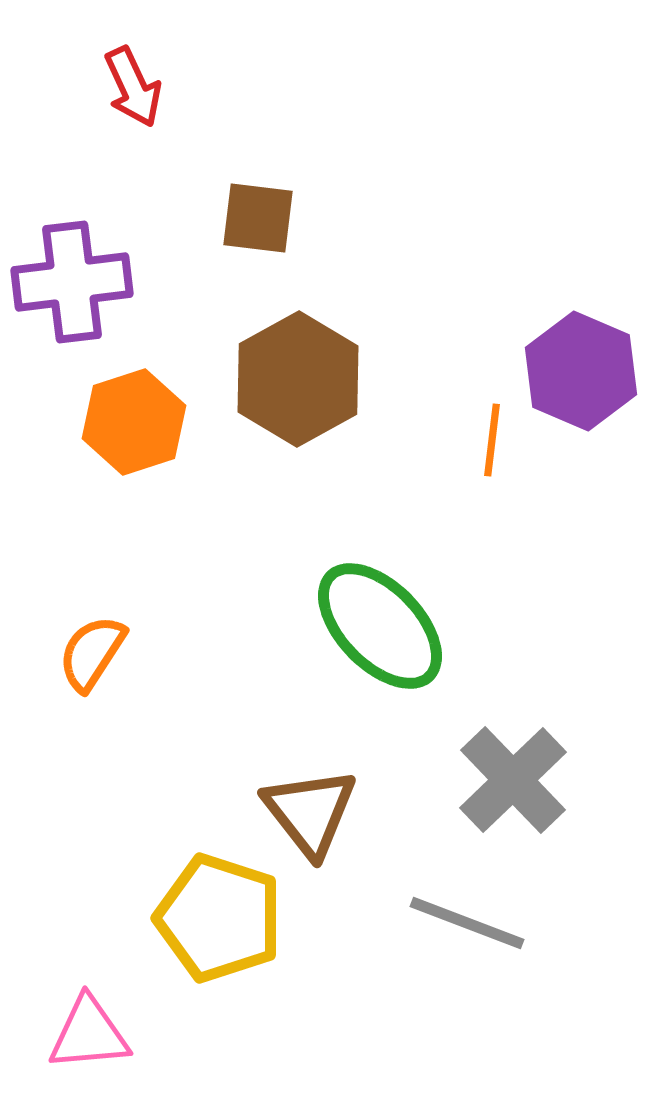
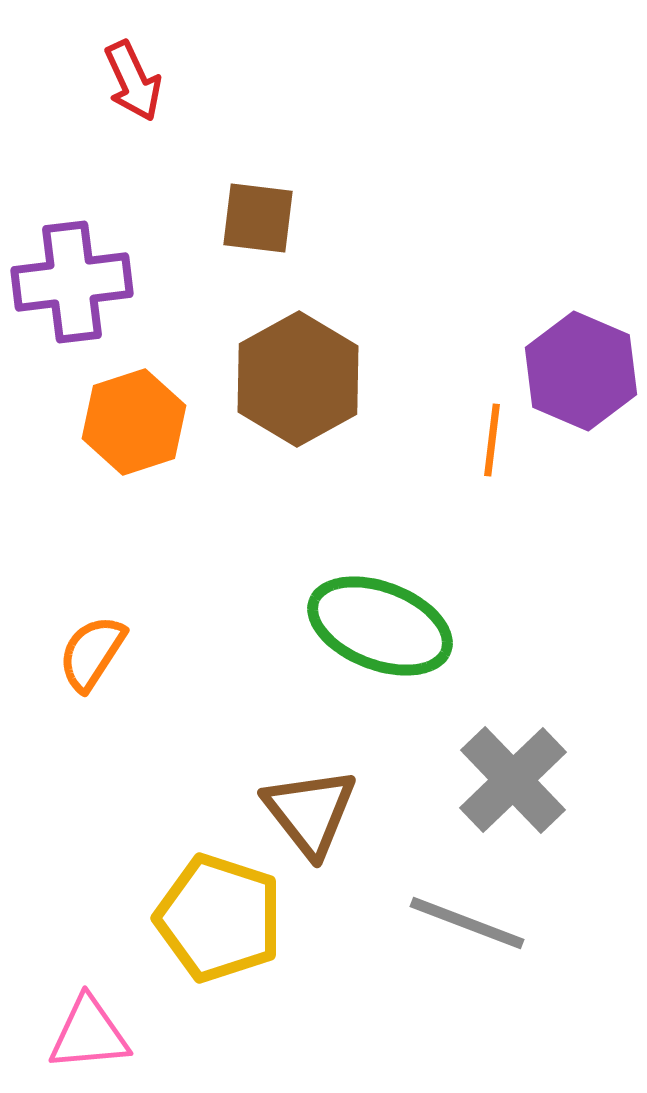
red arrow: moved 6 px up
green ellipse: rotated 25 degrees counterclockwise
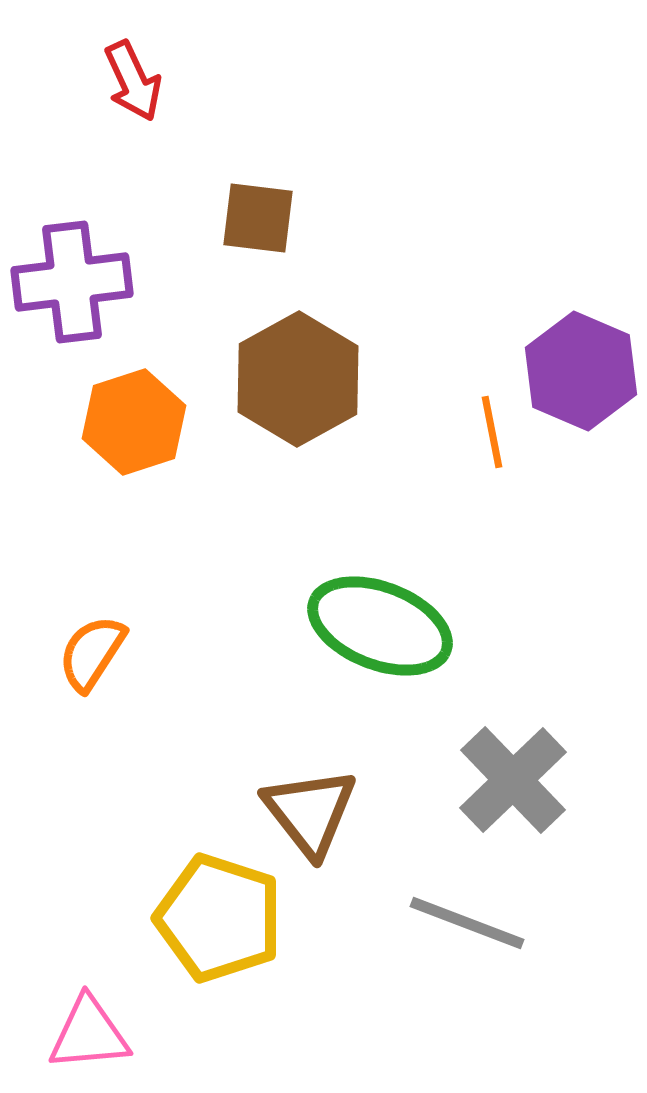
orange line: moved 8 px up; rotated 18 degrees counterclockwise
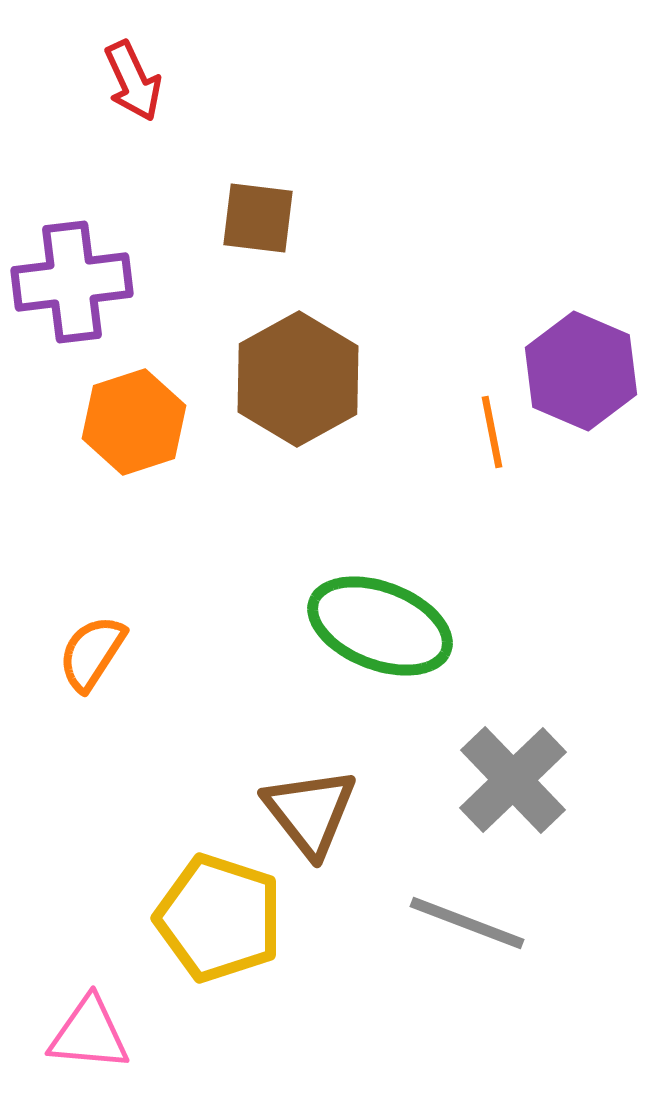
pink triangle: rotated 10 degrees clockwise
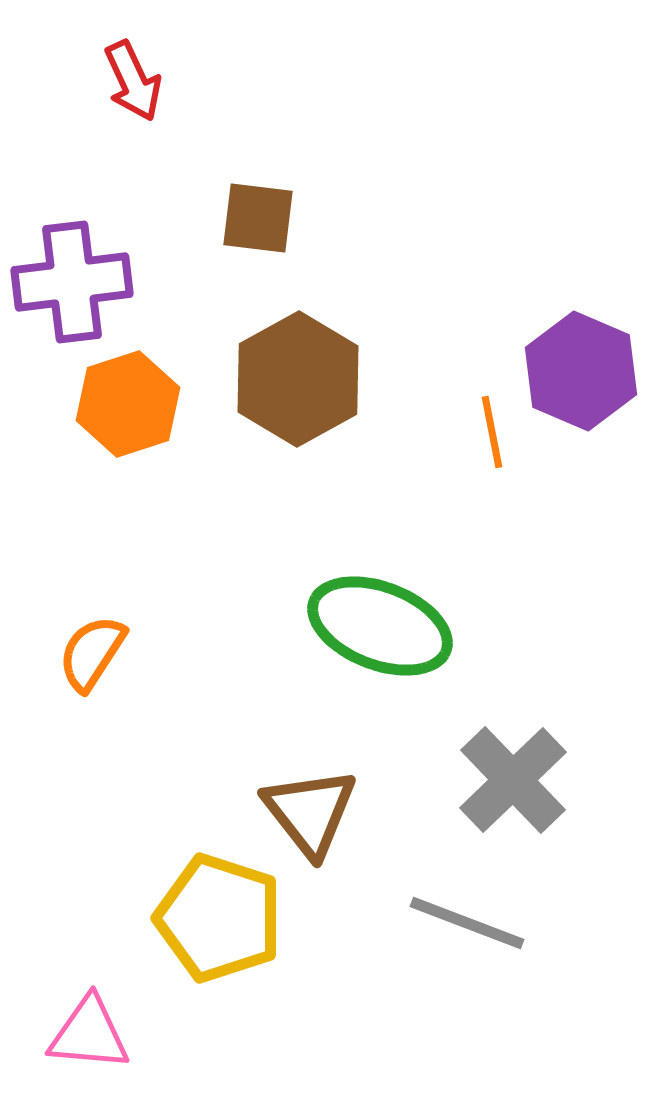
orange hexagon: moved 6 px left, 18 px up
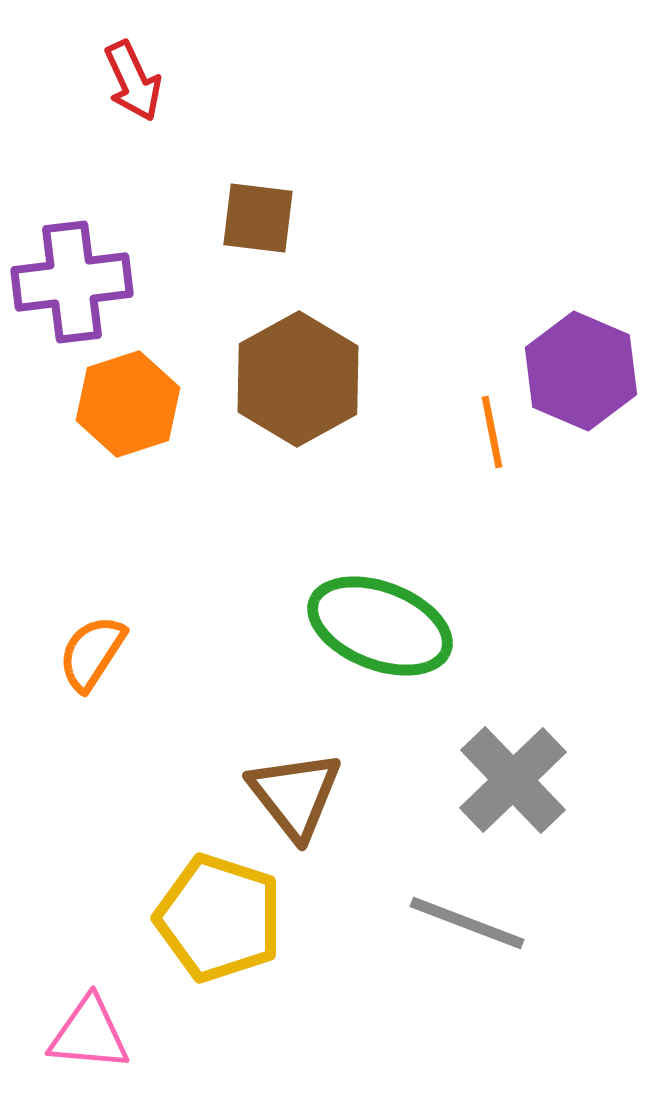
brown triangle: moved 15 px left, 17 px up
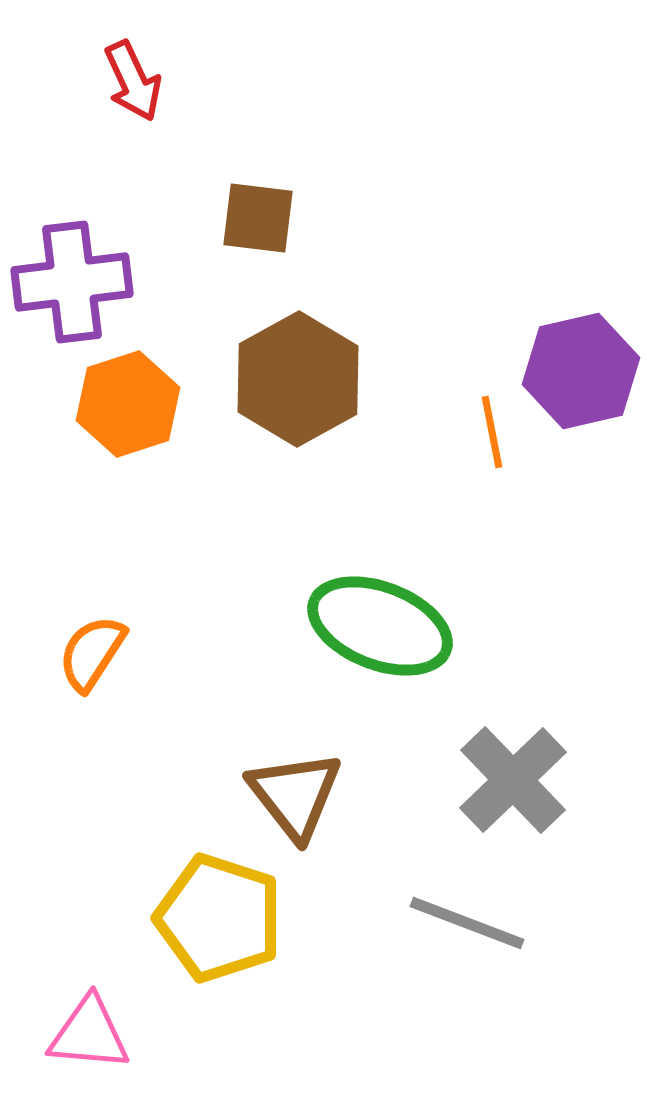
purple hexagon: rotated 24 degrees clockwise
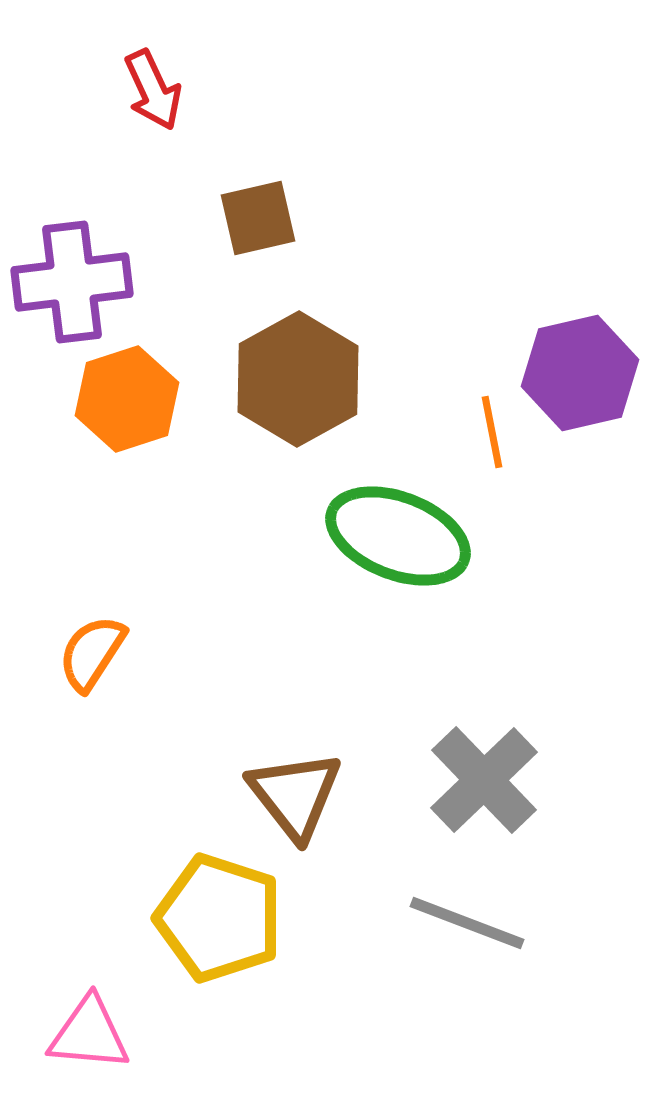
red arrow: moved 20 px right, 9 px down
brown square: rotated 20 degrees counterclockwise
purple hexagon: moved 1 px left, 2 px down
orange hexagon: moved 1 px left, 5 px up
green ellipse: moved 18 px right, 90 px up
gray cross: moved 29 px left
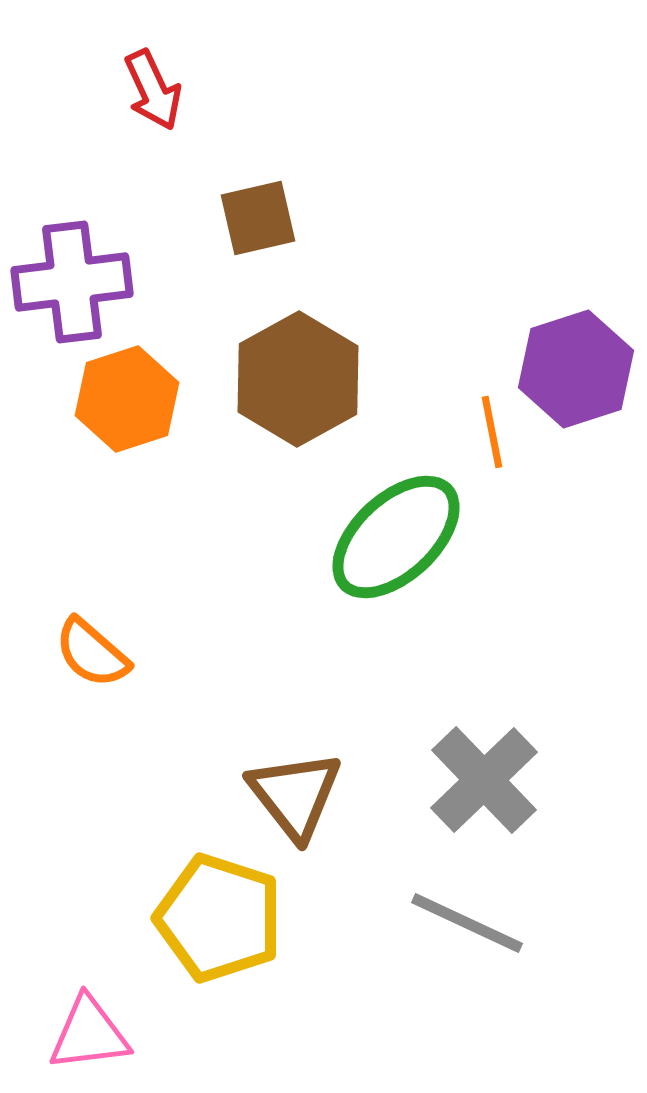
purple hexagon: moved 4 px left, 4 px up; rotated 5 degrees counterclockwise
green ellipse: moved 2 px left, 1 px down; rotated 64 degrees counterclockwise
orange semicircle: rotated 82 degrees counterclockwise
gray line: rotated 4 degrees clockwise
pink triangle: rotated 12 degrees counterclockwise
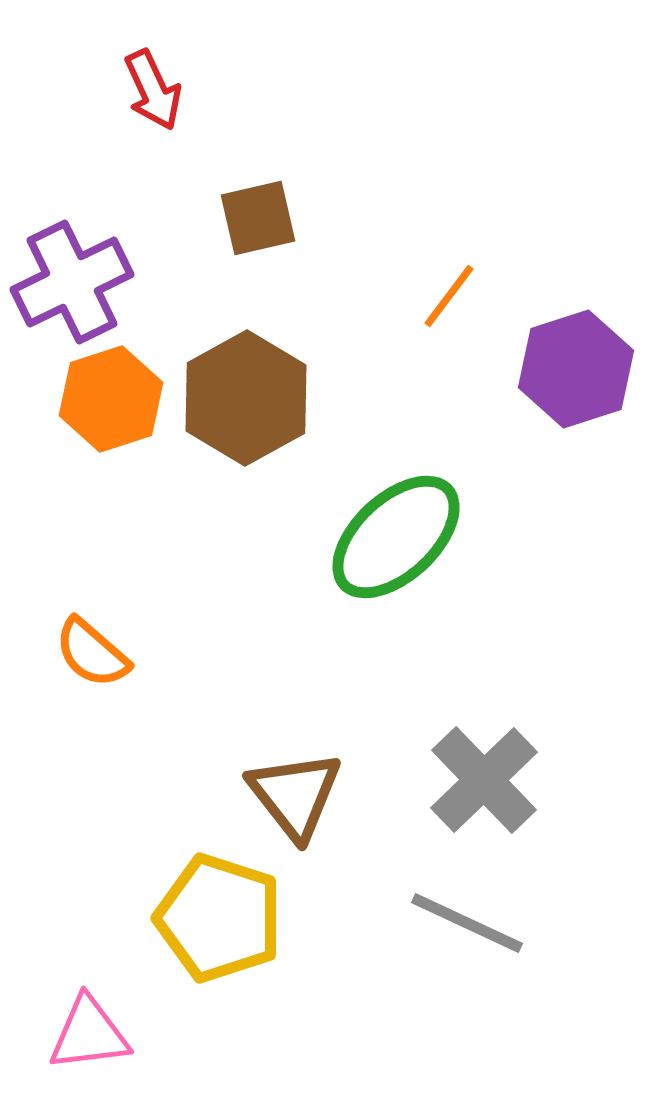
purple cross: rotated 19 degrees counterclockwise
brown hexagon: moved 52 px left, 19 px down
orange hexagon: moved 16 px left
orange line: moved 43 px left, 136 px up; rotated 48 degrees clockwise
